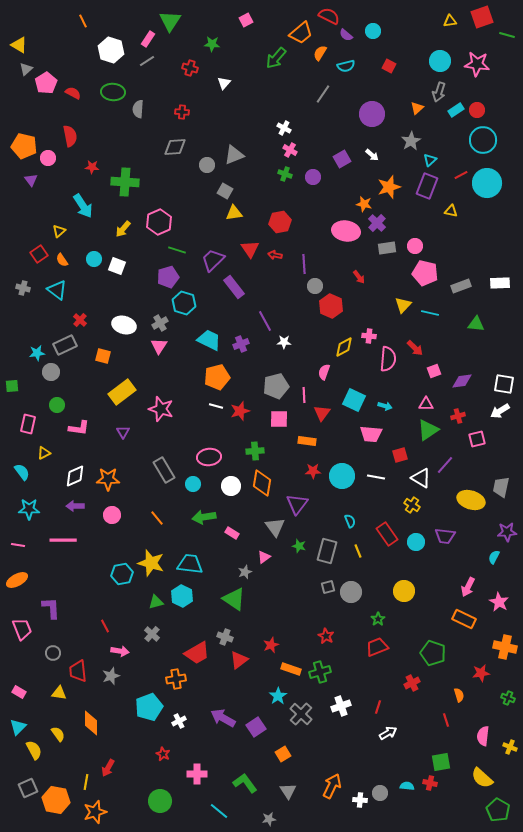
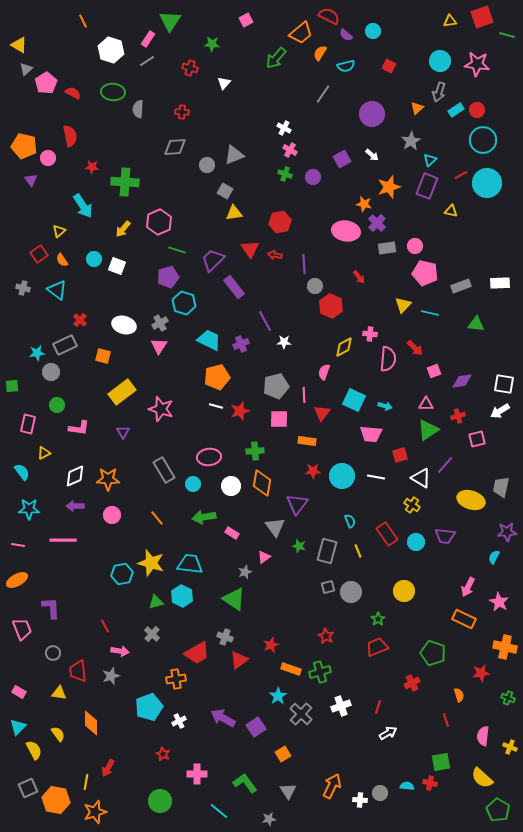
pink cross at (369, 336): moved 1 px right, 2 px up
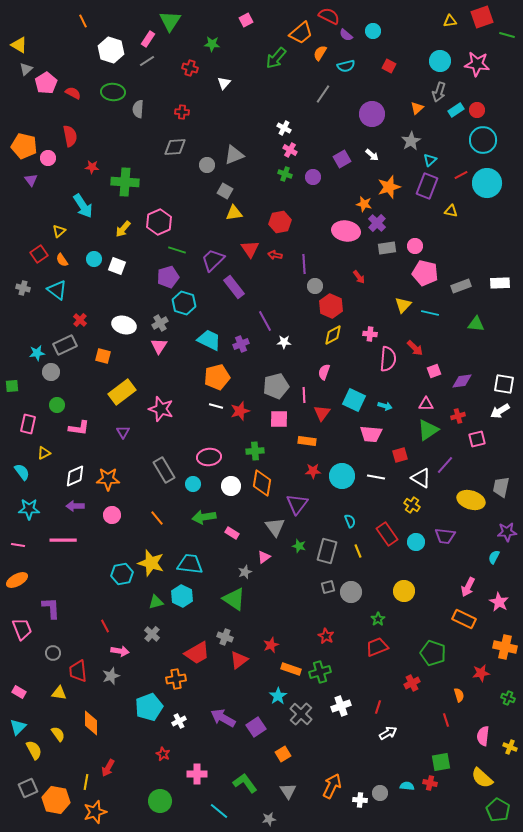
yellow diamond at (344, 347): moved 11 px left, 12 px up
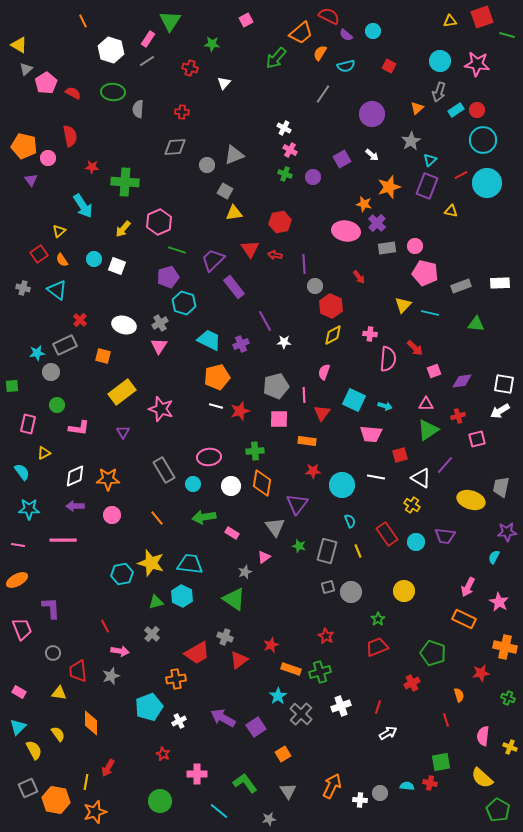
cyan circle at (342, 476): moved 9 px down
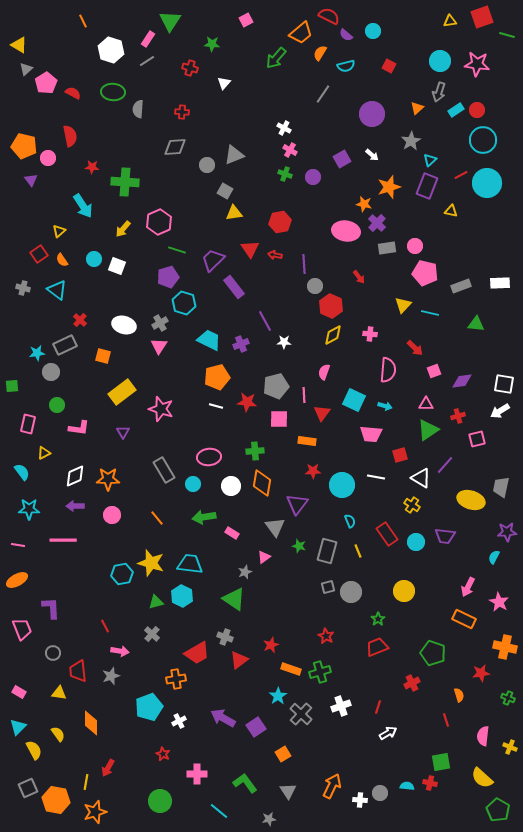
pink semicircle at (388, 359): moved 11 px down
red star at (240, 411): moved 7 px right, 9 px up; rotated 24 degrees clockwise
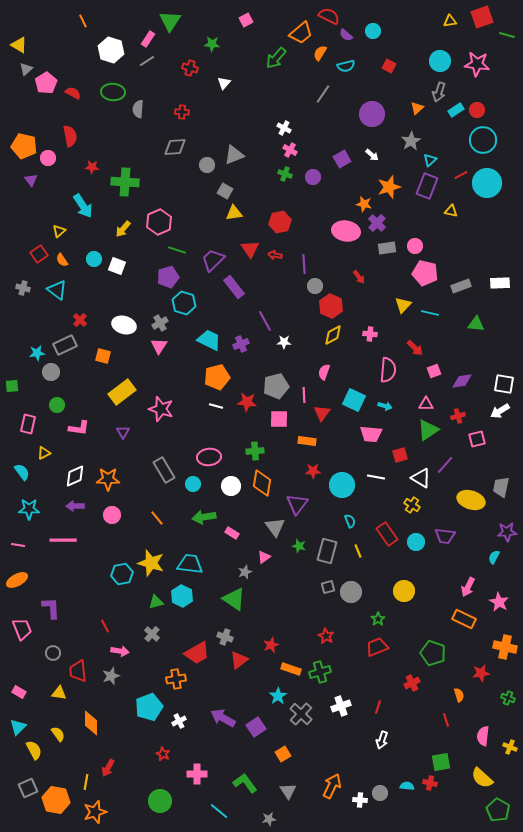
white arrow at (388, 733): moved 6 px left, 7 px down; rotated 138 degrees clockwise
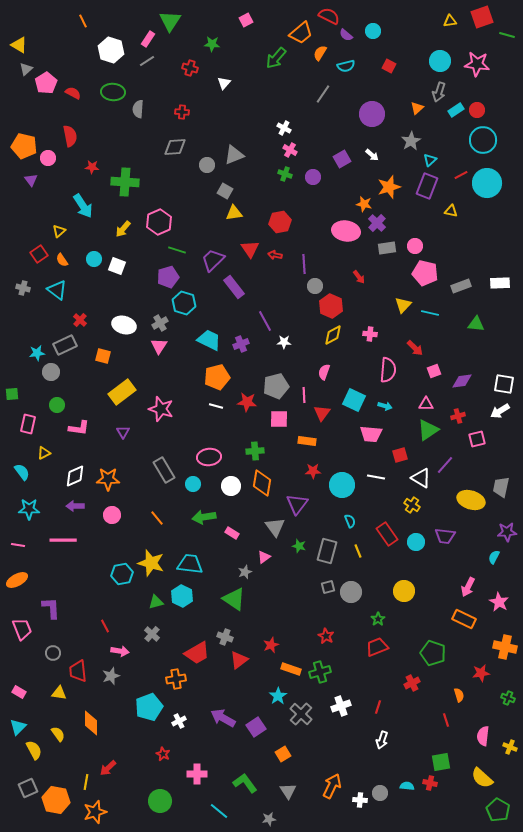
green square at (12, 386): moved 8 px down
red arrow at (108, 768): rotated 18 degrees clockwise
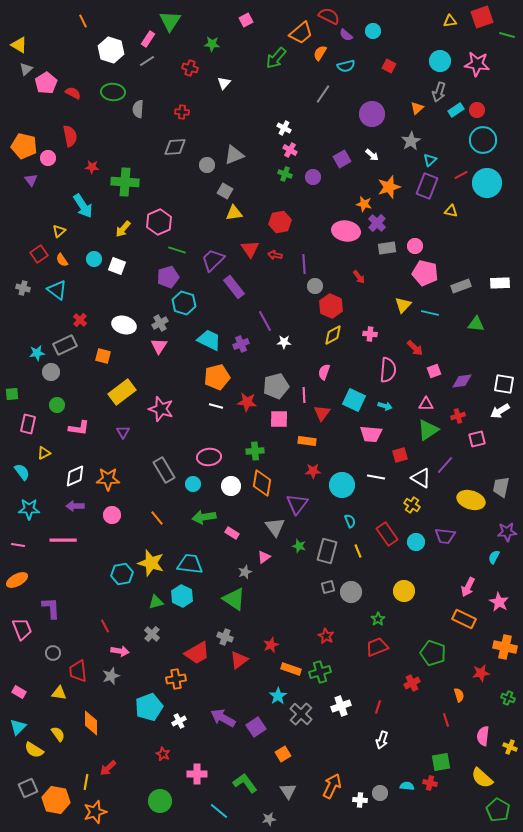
yellow semicircle at (34, 750): rotated 150 degrees clockwise
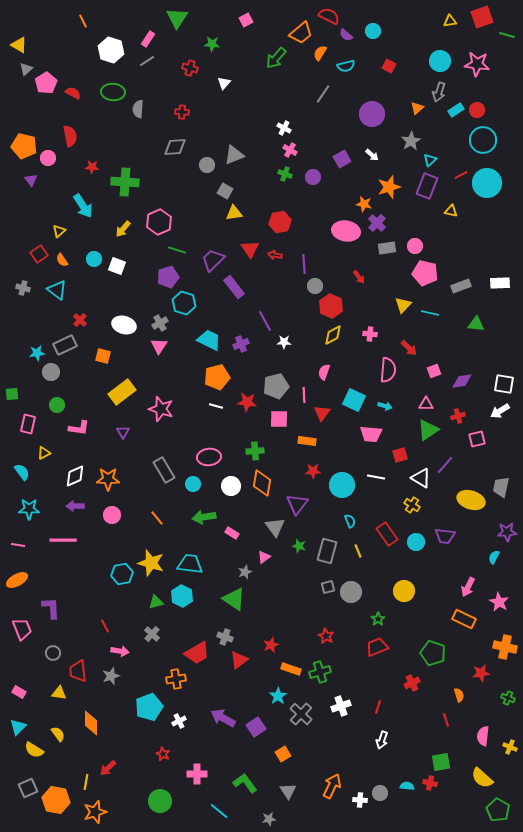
green triangle at (170, 21): moved 7 px right, 3 px up
red arrow at (415, 348): moved 6 px left
